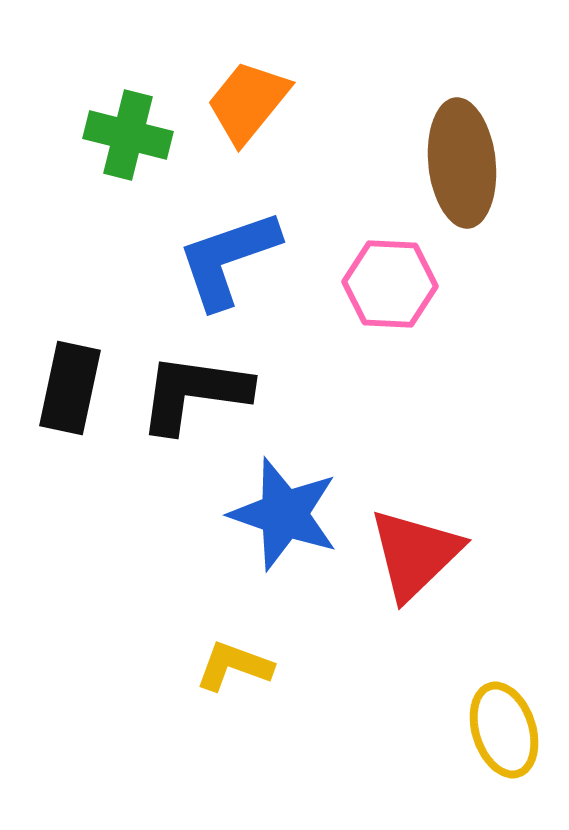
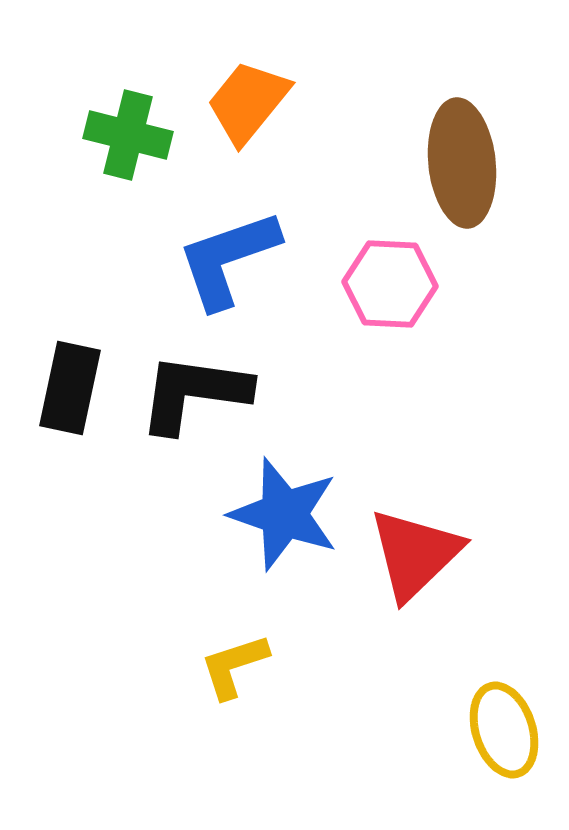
yellow L-shape: rotated 38 degrees counterclockwise
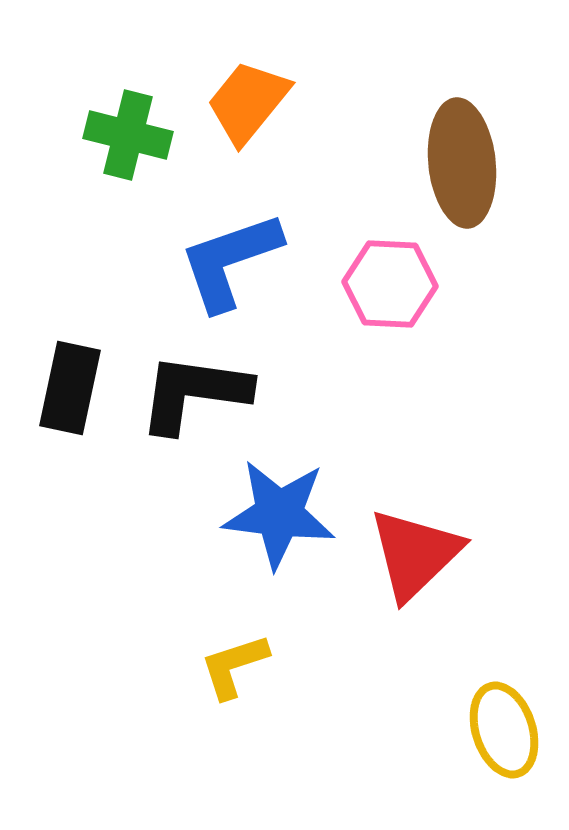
blue L-shape: moved 2 px right, 2 px down
blue star: moved 5 px left; rotated 12 degrees counterclockwise
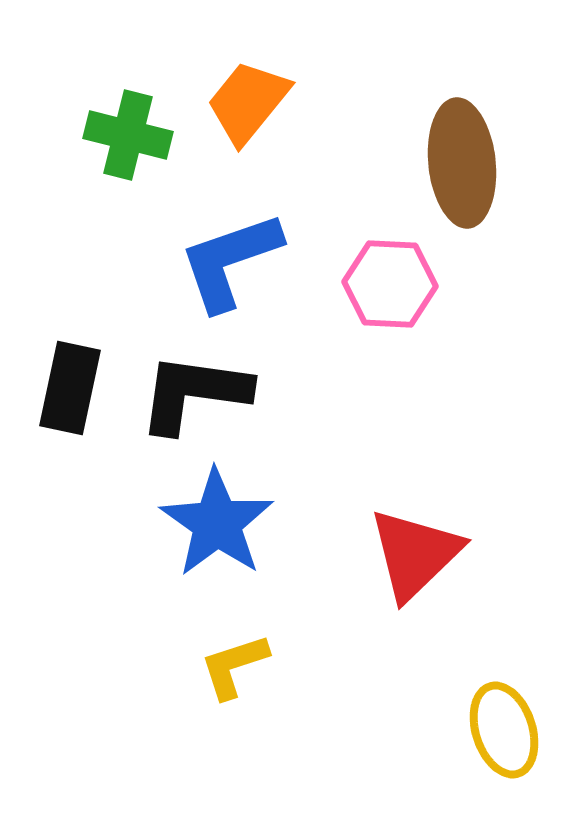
blue star: moved 62 px left, 9 px down; rotated 28 degrees clockwise
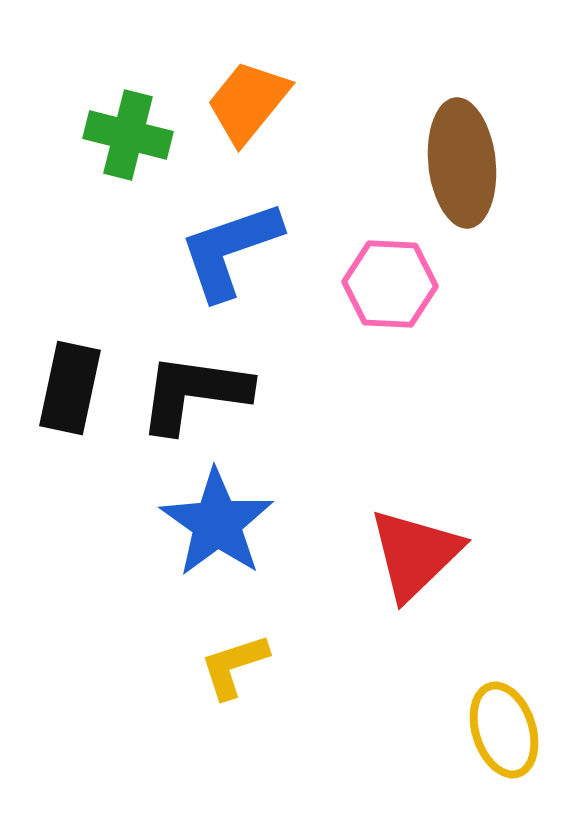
blue L-shape: moved 11 px up
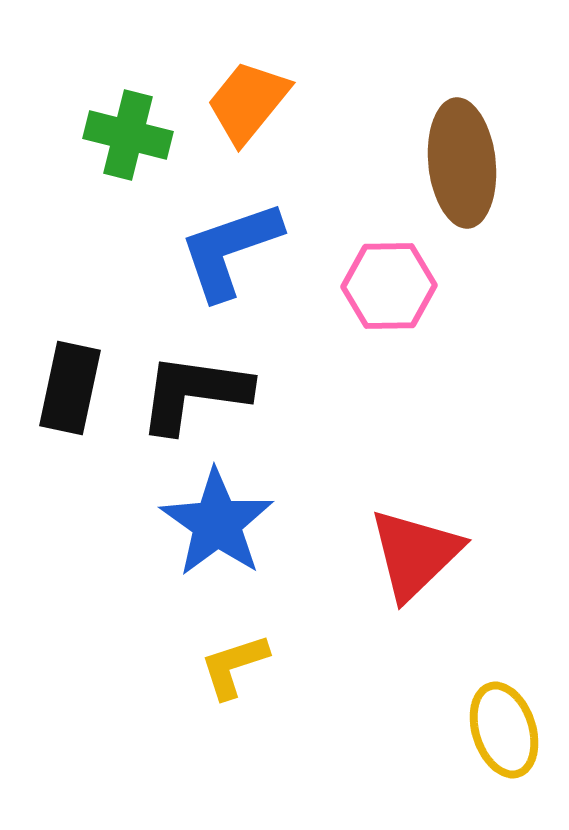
pink hexagon: moved 1 px left, 2 px down; rotated 4 degrees counterclockwise
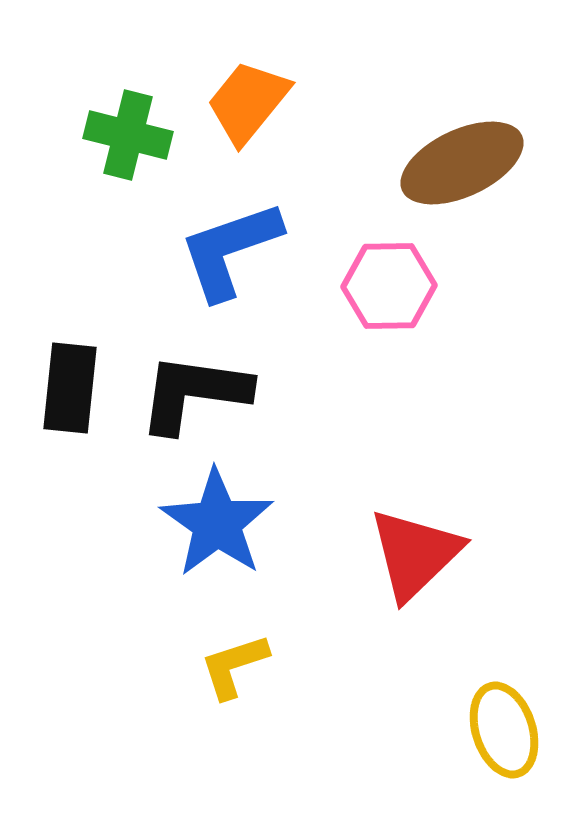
brown ellipse: rotated 71 degrees clockwise
black rectangle: rotated 6 degrees counterclockwise
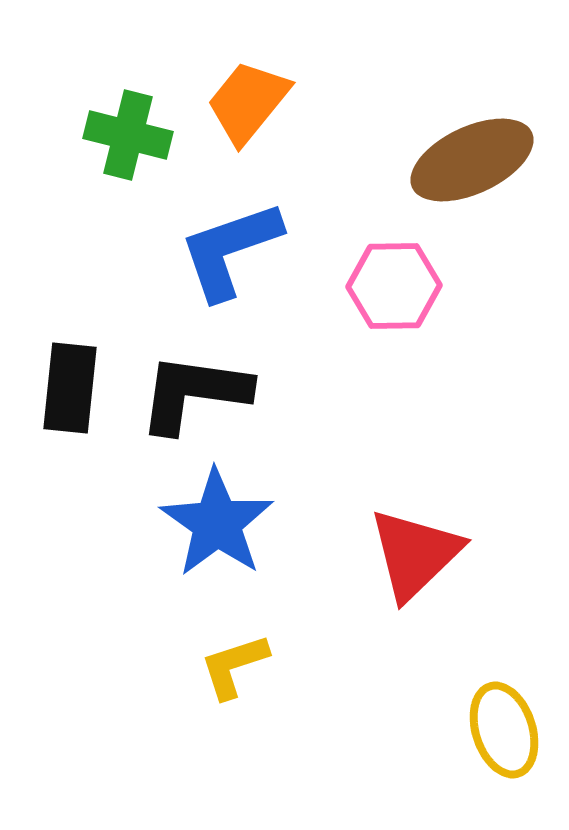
brown ellipse: moved 10 px right, 3 px up
pink hexagon: moved 5 px right
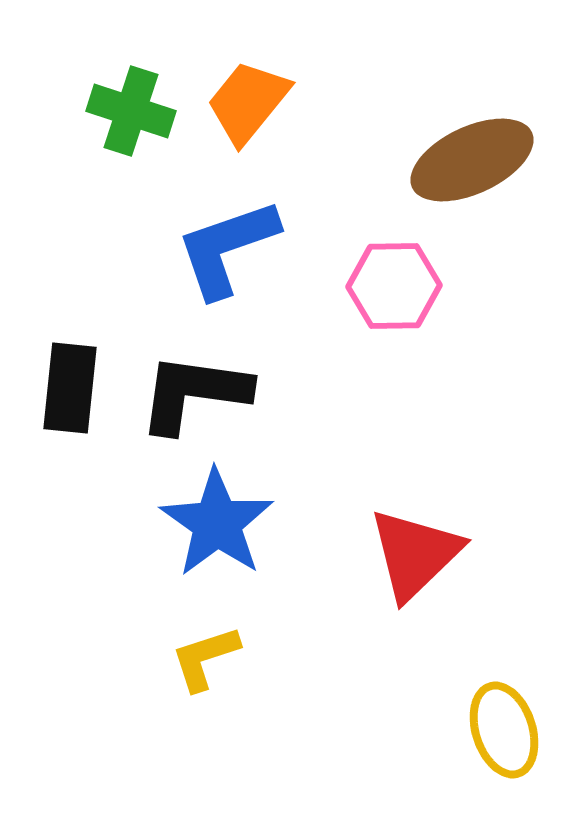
green cross: moved 3 px right, 24 px up; rotated 4 degrees clockwise
blue L-shape: moved 3 px left, 2 px up
yellow L-shape: moved 29 px left, 8 px up
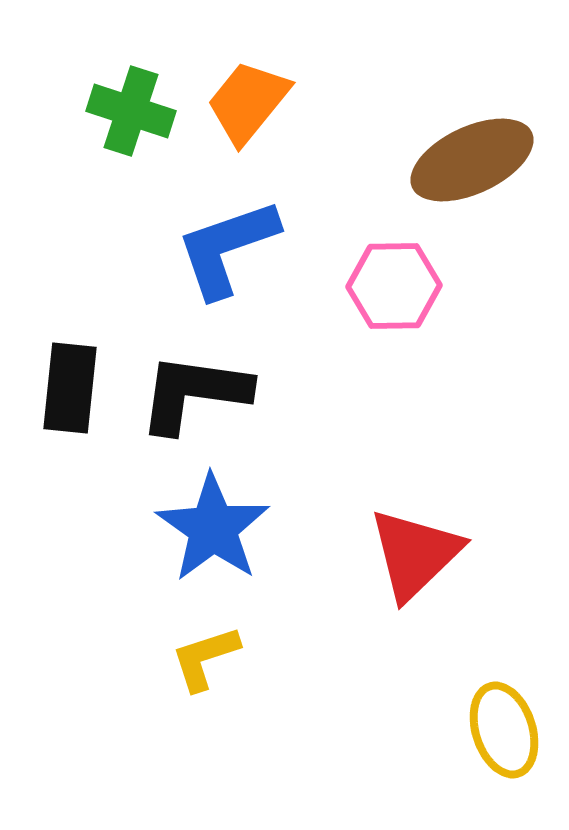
blue star: moved 4 px left, 5 px down
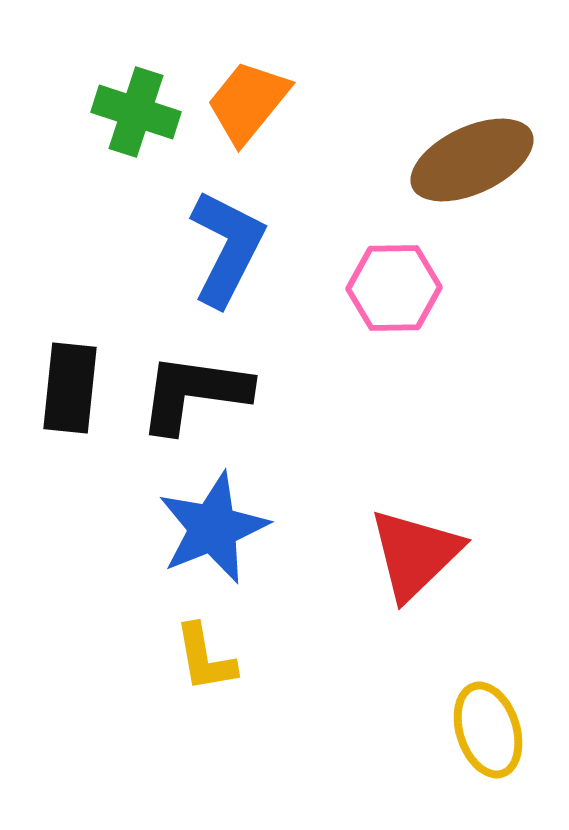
green cross: moved 5 px right, 1 px down
blue L-shape: rotated 136 degrees clockwise
pink hexagon: moved 2 px down
blue star: rotated 15 degrees clockwise
yellow L-shape: rotated 82 degrees counterclockwise
yellow ellipse: moved 16 px left
